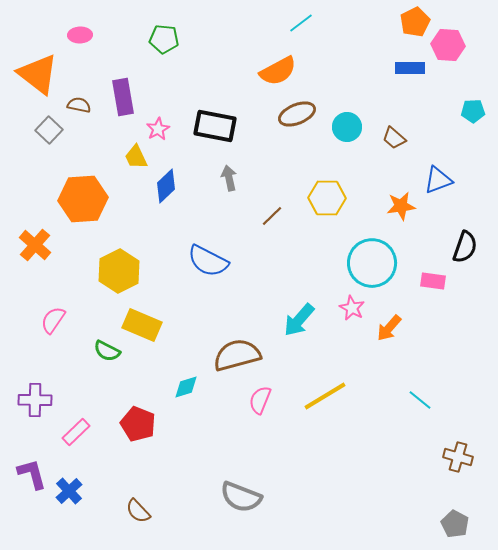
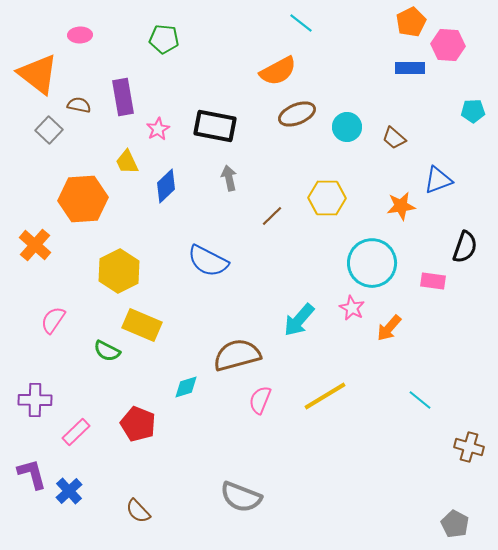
orange pentagon at (415, 22): moved 4 px left
cyan line at (301, 23): rotated 75 degrees clockwise
yellow trapezoid at (136, 157): moved 9 px left, 5 px down
brown cross at (458, 457): moved 11 px right, 10 px up
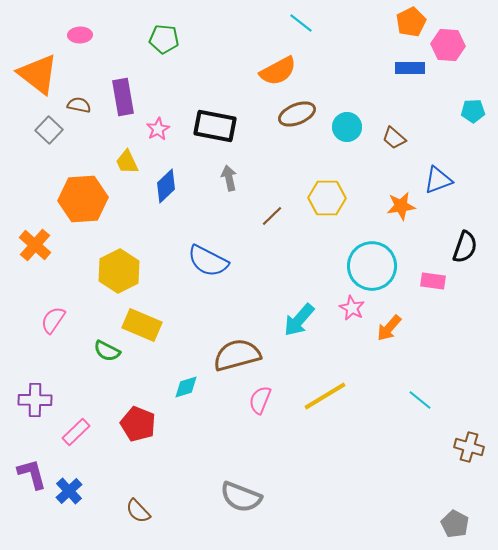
cyan circle at (372, 263): moved 3 px down
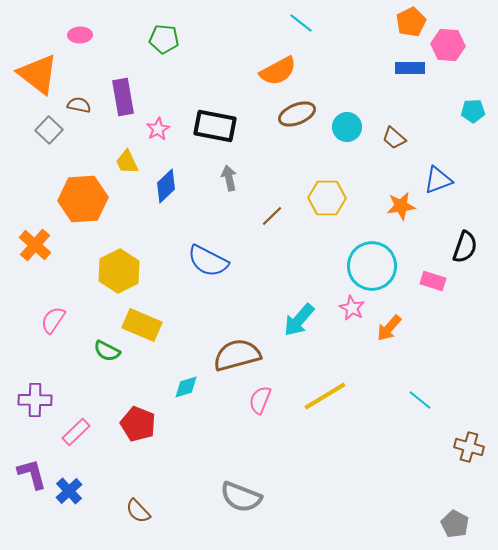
pink rectangle at (433, 281): rotated 10 degrees clockwise
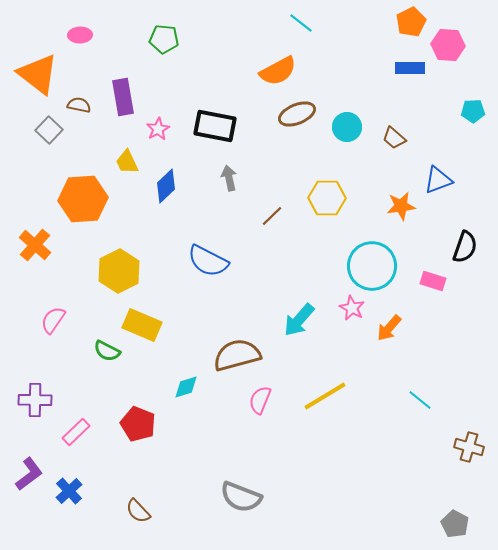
purple L-shape at (32, 474): moved 3 px left; rotated 68 degrees clockwise
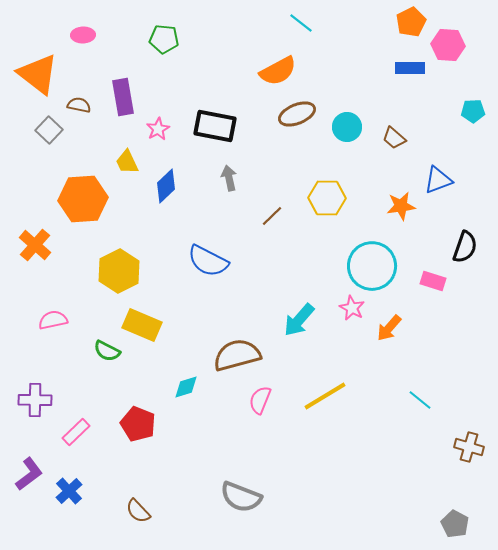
pink ellipse at (80, 35): moved 3 px right
pink semicircle at (53, 320): rotated 44 degrees clockwise
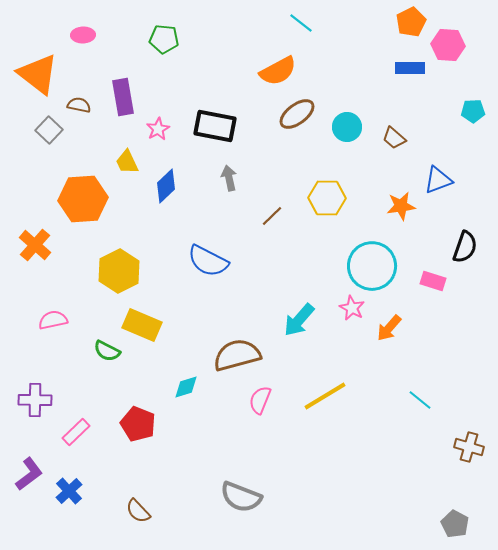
brown ellipse at (297, 114): rotated 15 degrees counterclockwise
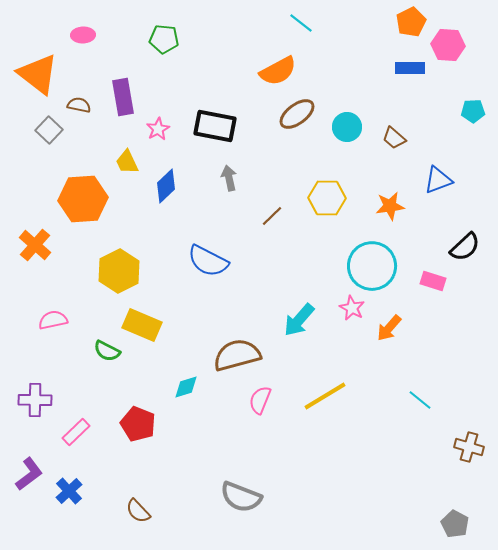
orange star at (401, 206): moved 11 px left
black semicircle at (465, 247): rotated 28 degrees clockwise
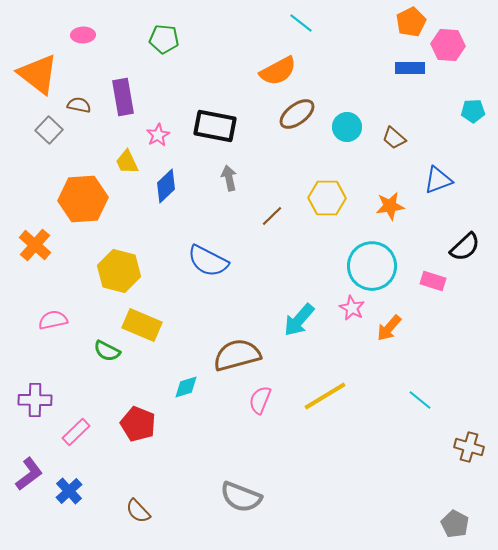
pink star at (158, 129): moved 6 px down
yellow hexagon at (119, 271): rotated 18 degrees counterclockwise
